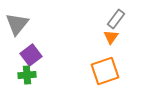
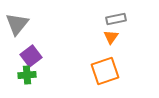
gray rectangle: rotated 42 degrees clockwise
purple square: moved 1 px down
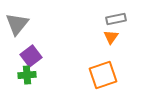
orange square: moved 2 px left, 4 px down
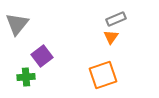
gray rectangle: rotated 12 degrees counterclockwise
purple square: moved 11 px right
green cross: moved 1 px left, 2 px down
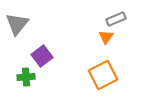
orange triangle: moved 5 px left
orange square: rotated 8 degrees counterclockwise
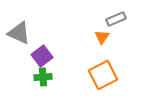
gray triangle: moved 2 px right, 9 px down; rotated 45 degrees counterclockwise
orange triangle: moved 4 px left
green cross: moved 17 px right
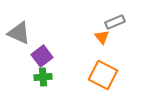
gray rectangle: moved 1 px left, 3 px down
orange triangle: rotated 14 degrees counterclockwise
orange square: rotated 36 degrees counterclockwise
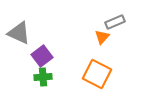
orange triangle: rotated 21 degrees clockwise
orange square: moved 6 px left, 1 px up
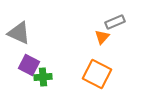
purple square: moved 13 px left, 9 px down; rotated 25 degrees counterclockwise
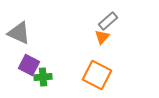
gray rectangle: moved 7 px left, 1 px up; rotated 18 degrees counterclockwise
orange square: moved 1 px down
